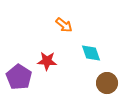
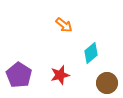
cyan diamond: rotated 70 degrees clockwise
red star: moved 13 px right, 14 px down; rotated 18 degrees counterclockwise
purple pentagon: moved 2 px up
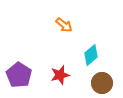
cyan diamond: moved 2 px down
brown circle: moved 5 px left
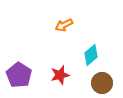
orange arrow: rotated 114 degrees clockwise
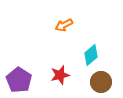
purple pentagon: moved 5 px down
brown circle: moved 1 px left, 1 px up
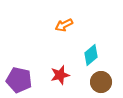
purple pentagon: rotated 20 degrees counterclockwise
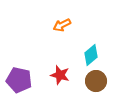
orange arrow: moved 2 px left
red star: rotated 30 degrees clockwise
brown circle: moved 5 px left, 1 px up
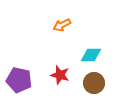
cyan diamond: rotated 40 degrees clockwise
brown circle: moved 2 px left, 2 px down
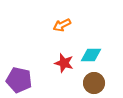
red star: moved 4 px right, 12 px up
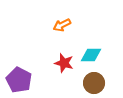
purple pentagon: rotated 15 degrees clockwise
